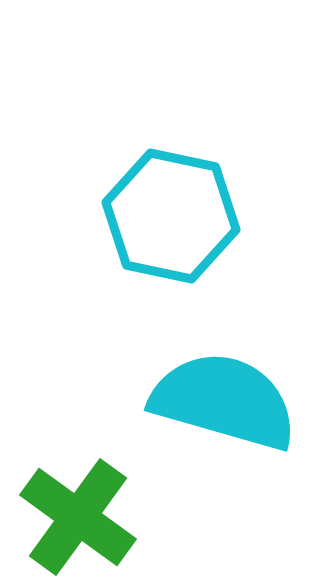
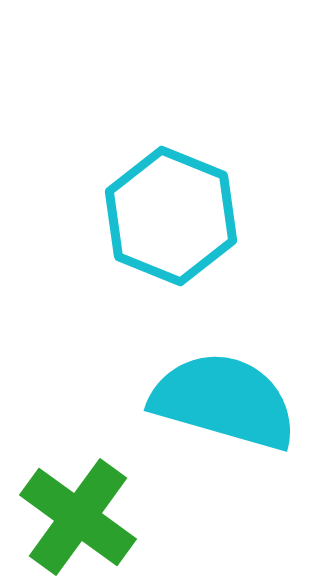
cyan hexagon: rotated 10 degrees clockwise
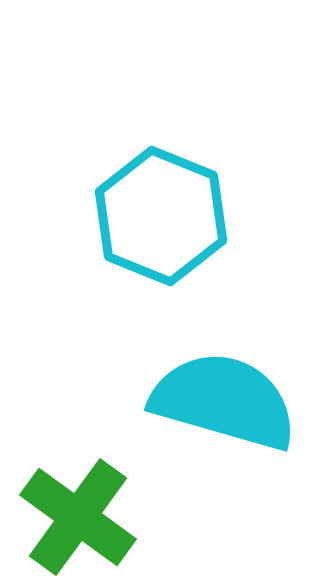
cyan hexagon: moved 10 px left
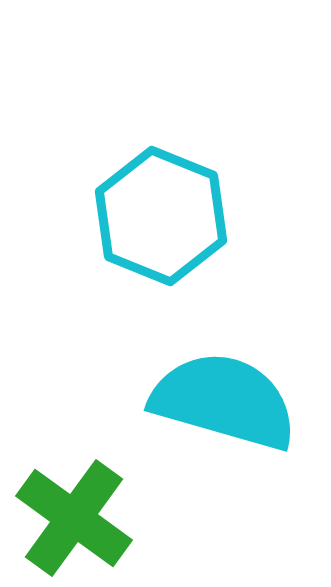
green cross: moved 4 px left, 1 px down
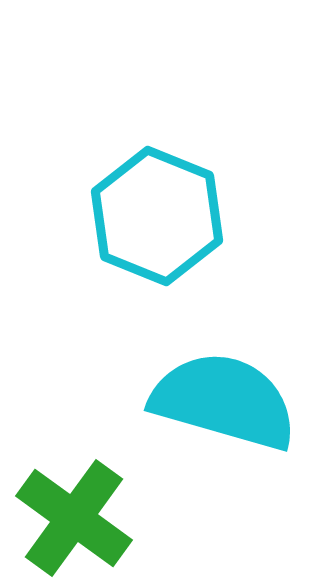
cyan hexagon: moved 4 px left
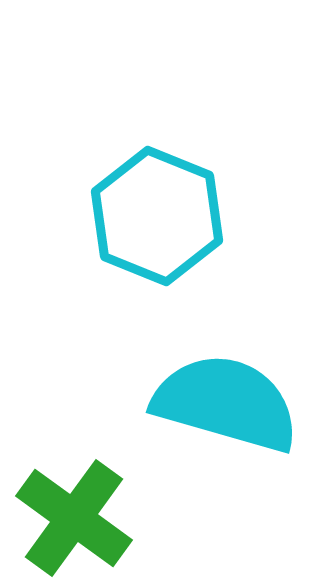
cyan semicircle: moved 2 px right, 2 px down
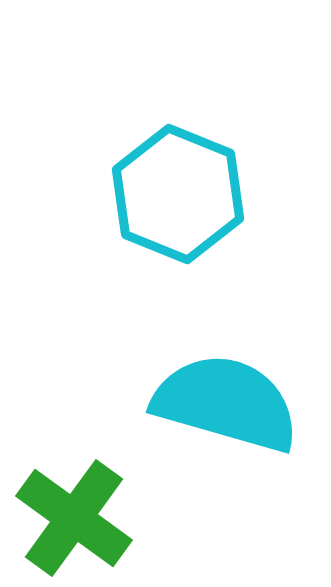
cyan hexagon: moved 21 px right, 22 px up
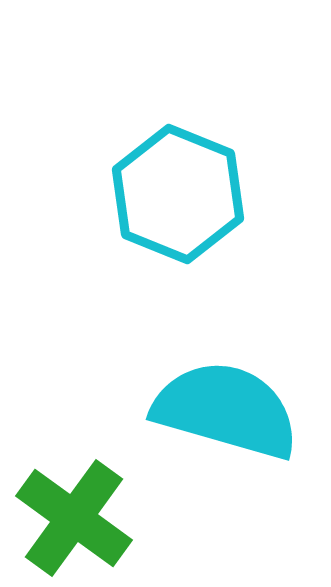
cyan semicircle: moved 7 px down
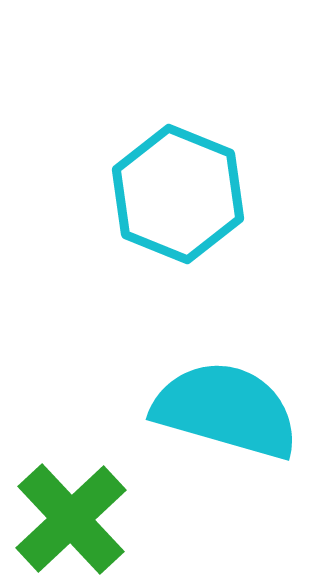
green cross: moved 3 px left, 1 px down; rotated 11 degrees clockwise
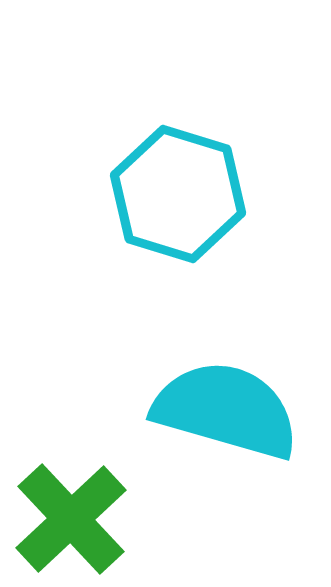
cyan hexagon: rotated 5 degrees counterclockwise
